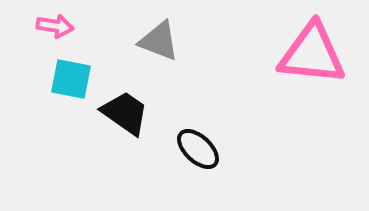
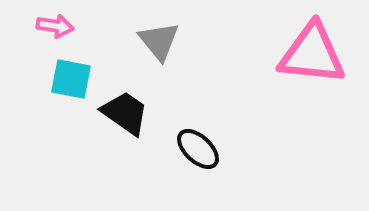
gray triangle: rotated 30 degrees clockwise
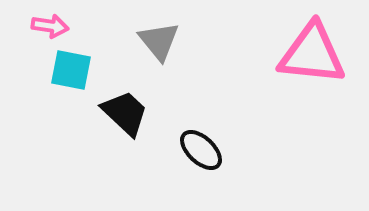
pink arrow: moved 5 px left
cyan square: moved 9 px up
black trapezoid: rotated 8 degrees clockwise
black ellipse: moved 3 px right, 1 px down
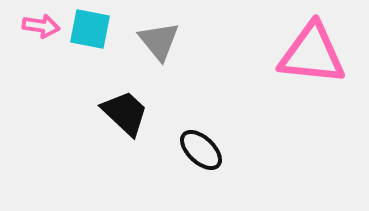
pink arrow: moved 9 px left
cyan square: moved 19 px right, 41 px up
